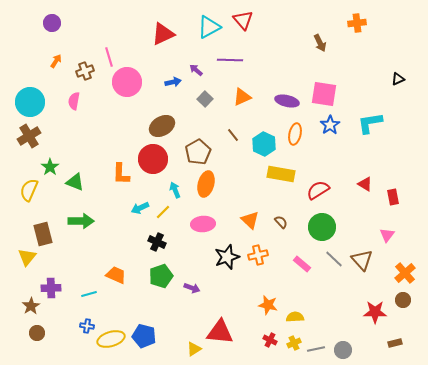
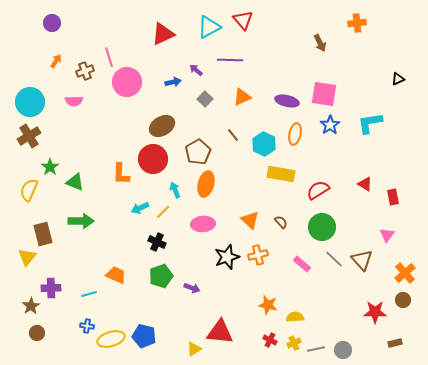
pink semicircle at (74, 101): rotated 102 degrees counterclockwise
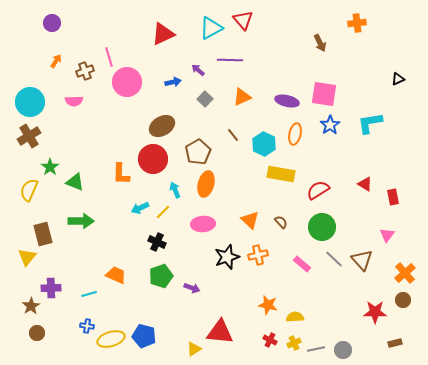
cyan triangle at (209, 27): moved 2 px right, 1 px down
purple arrow at (196, 70): moved 2 px right
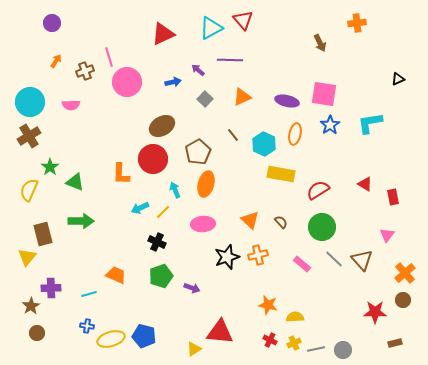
pink semicircle at (74, 101): moved 3 px left, 4 px down
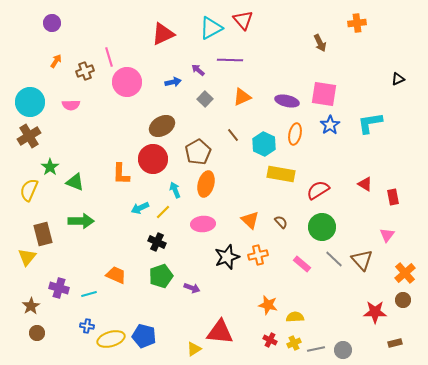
purple cross at (51, 288): moved 8 px right; rotated 18 degrees clockwise
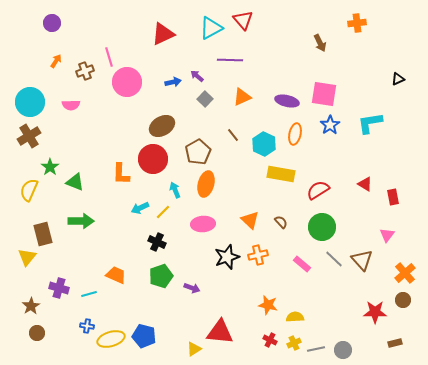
purple arrow at (198, 70): moved 1 px left, 6 px down
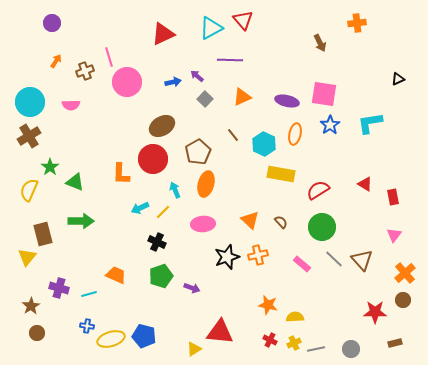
pink triangle at (387, 235): moved 7 px right
gray circle at (343, 350): moved 8 px right, 1 px up
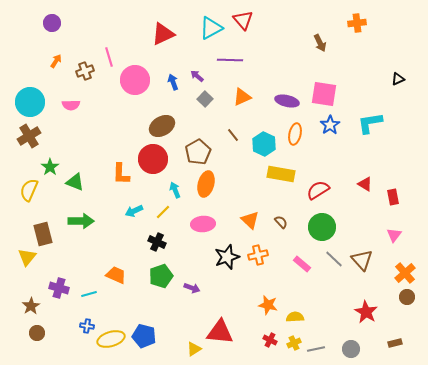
pink circle at (127, 82): moved 8 px right, 2 px up
blue arrow at (173, 82): rotated 98 degrees counterclockwise
cyan arrow at (140, 208): moved 6 px left, 3 px down
brown circle at (403, 300): moved 4 px right, 3 px up
red star at (375, 312): moved 9 px left; rotated 30 degrees clockwise
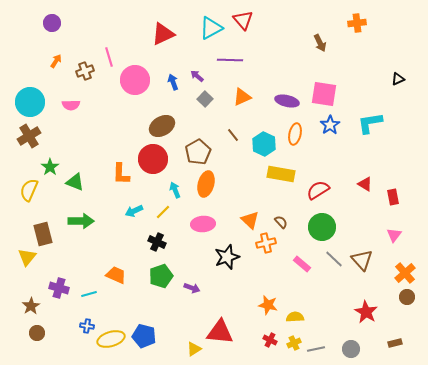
orange cross at (258, 255): moved 8 px right, 12 px up
